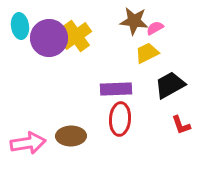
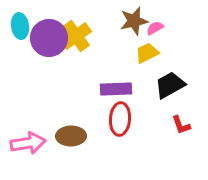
brown star: rotated 20 degrees counterclockwise
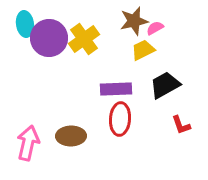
cyan ellipse: moved 5 px right, 2 px up
yellow cross: moved 8 px right, 3 px down
yellow trapezoid: moved 4 px left, 3 px up
black trapezoid: moved 5 px left
pink arrow: rotated 68 degrees counterclockwise
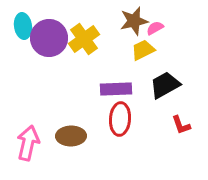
cyan ellipse: moved 2 px left, 2 px down
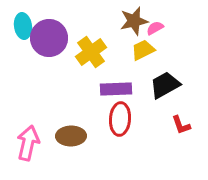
yellow cross: moved 7 px right, 13 px down
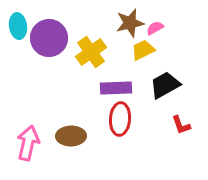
brown star: moved 4 px left, 2 px down
cyan ellipse: moved 5 px left
purple rectangle: moved 1 px up
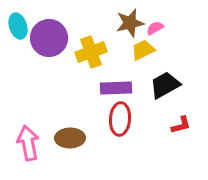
cyan ellipse: rotated 10 degrees counterclockwise
yellow cross: rotated 16 degrees clockwise
red L-shape: rotated 85 degrees counterclockwise
brown ellipse: moved 1 px left, 2 px down
pink arrow: rotated 24 degrees counterclockwise
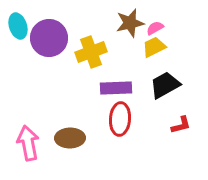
yellow trapezoid: moved 11 px right, 3 px up
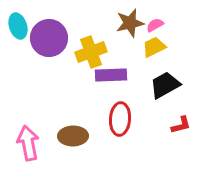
pink semicircle: moved 3 px up
purple rectangle: moved 5 px left, 13 px up
brown ellipse: moved 3 px right, 2 px up
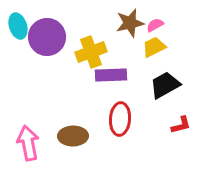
purple circle: moved 2 px left, 1 px up
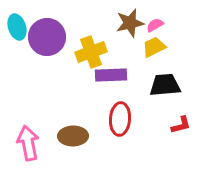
cyan ellipse: moved 1 px left, 1 px down
black trapezoid: rotated 24 degrees clockwise
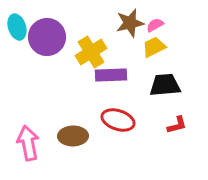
yellow cross: rotated 12 degrees counterclockwise
red ellipse: moved 2 px left, 1 px down; rotated 76 degrees counterclockwise
red L-shape: moved 4 px left
